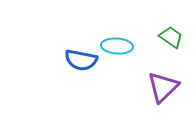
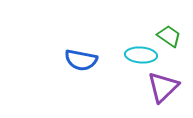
green trapezoid: moved 2 px left, 1 px up
cyan ellipse: moved 24 px right, 9 px down
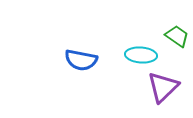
green trapezoid: moved 8 px right
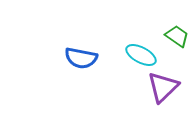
cyan ellipse: rotated 24 degrees clockwise
blue semicircle: moved 2 px up
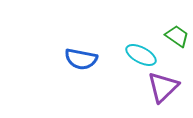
blue semicircle: moved 1 px down
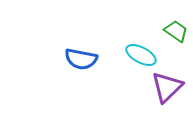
green trapezoid: moved 1 px left, 5 px up
purple triangle: moved 4 px right
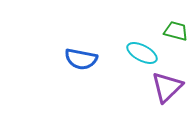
green trapezoid: rotated 20 degrees counterclockwise
cyan ellipse: moved 1 px right, 2 px up
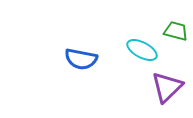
cyan ellipse: moved 3 px up
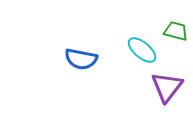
cyan ellipse: rotated 12 degrees clockwise
purple triangle: rotated 8 degrees counterclockwise
